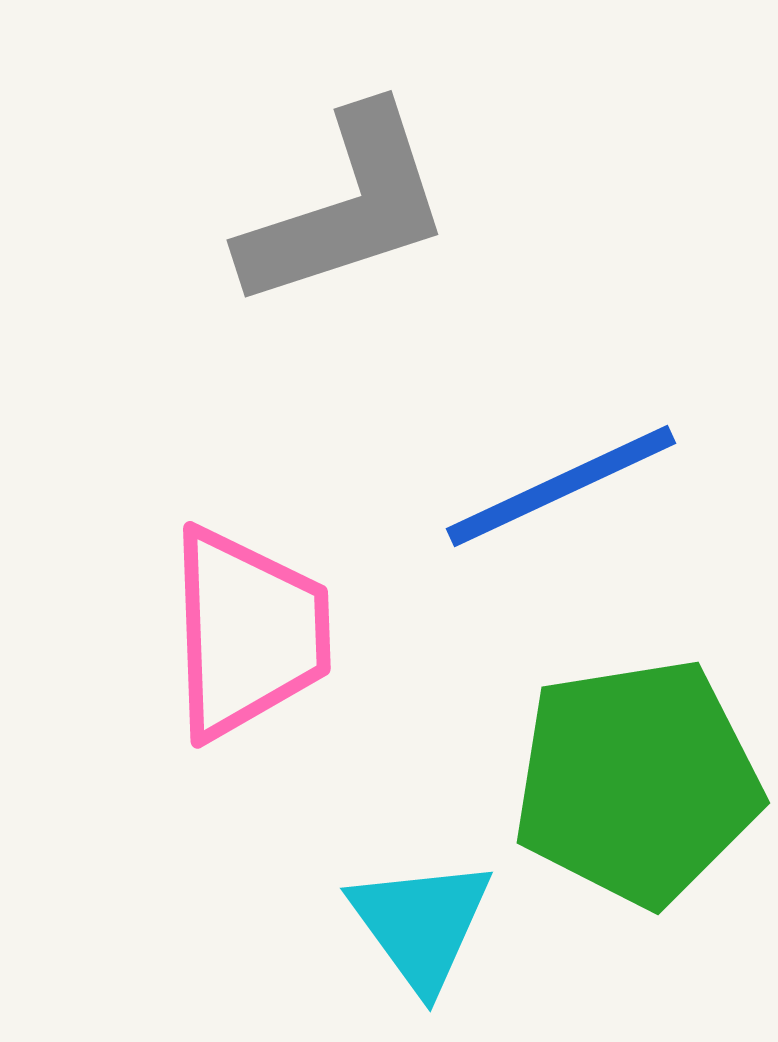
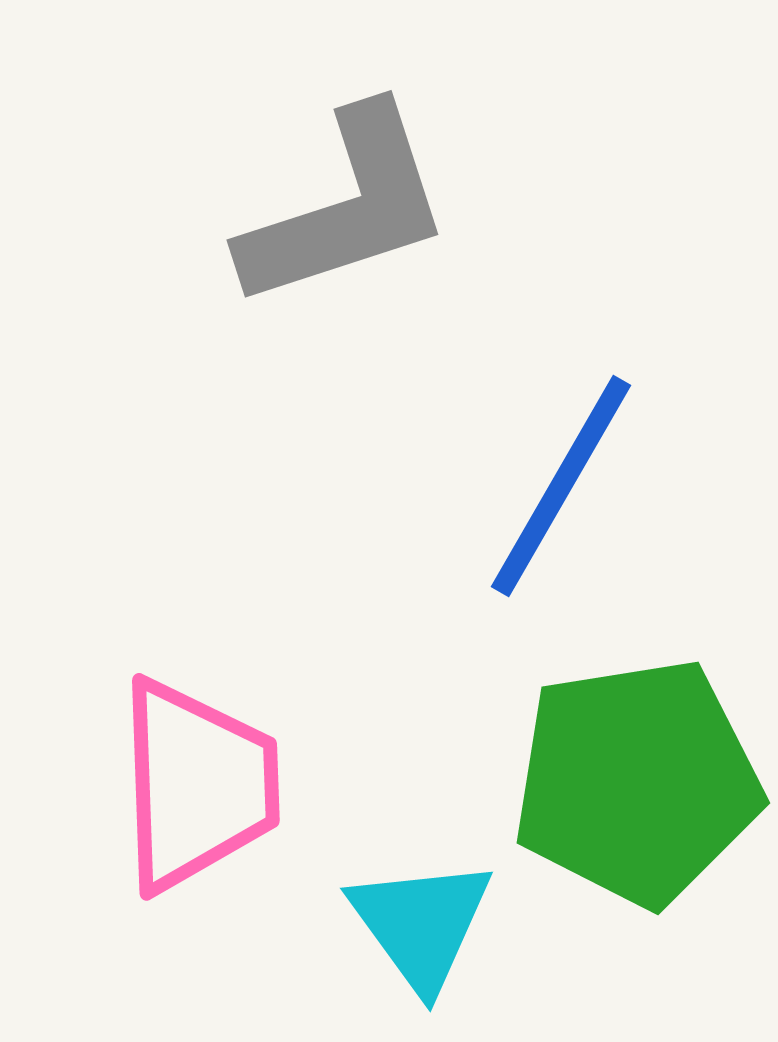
blue line: rotated 35 degrees counterclockwise
pink trapezoid: moved 51 px left, 152 px down
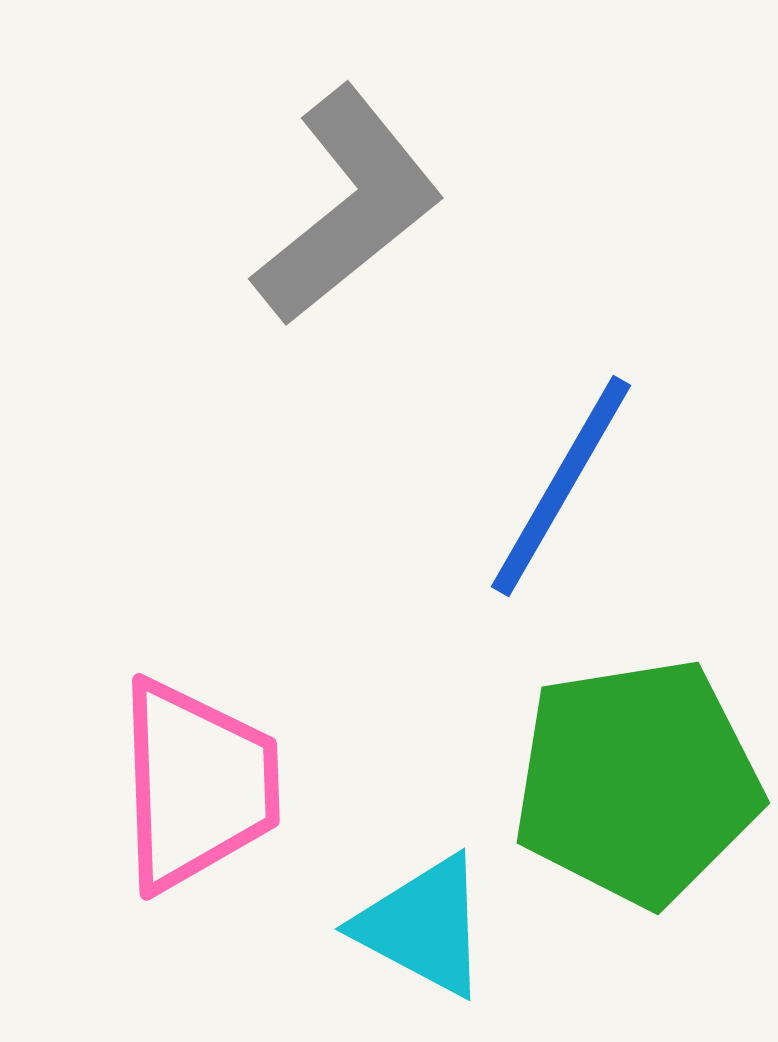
gray L-shape: moved 2 px right, 2 px up; rotated 21 degrees counterclockwise
cyan triangle: moved 2 px right, 2 px down; rotated 26 degrees counterclockwise
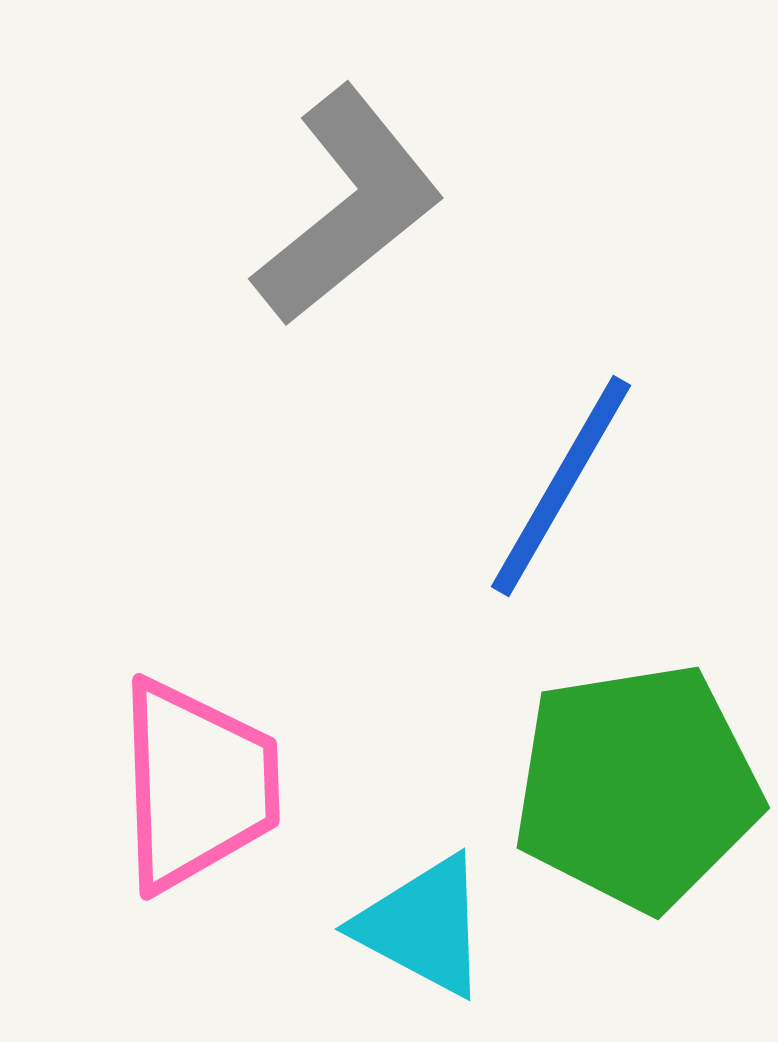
green pentagon: moved 5 px down
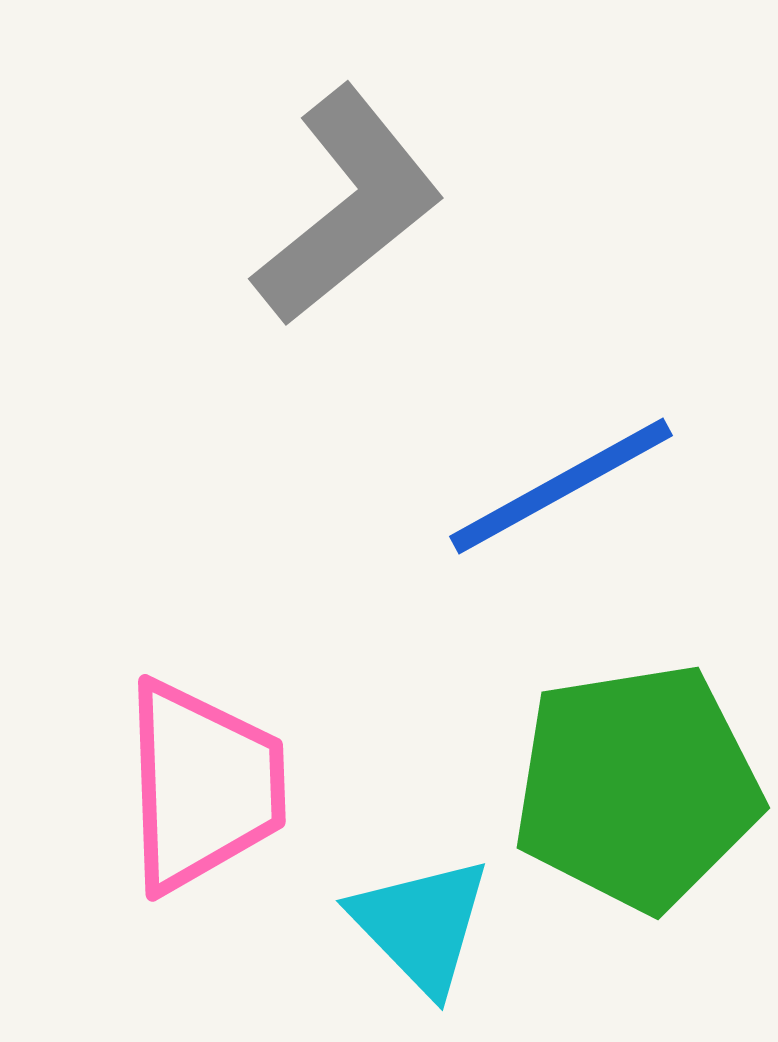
blue line: rotated 31 degrees clockwise
pink trapezoid: moved 6 px right, 1 px down
cyan triangle: moved 2 px left, 1 px up; rotated 18 degrees clockwise
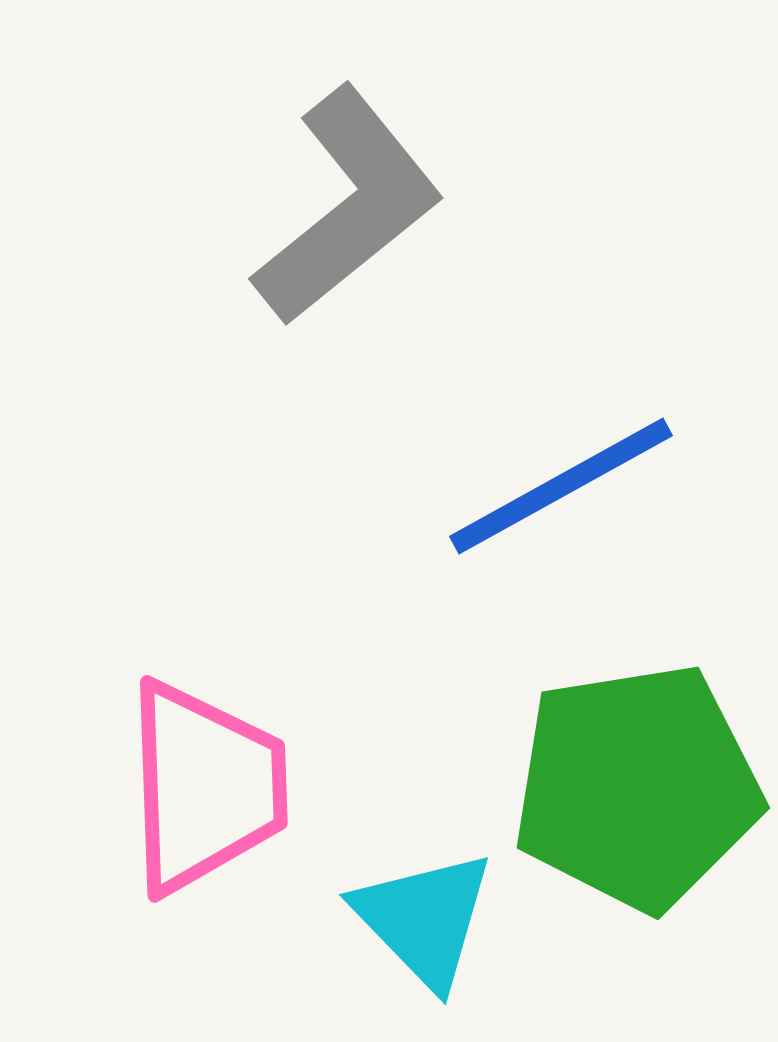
pink trapezoid: moved 2 px right, 1 px down
cyan triangle: moved 3 px right, 6 px up
